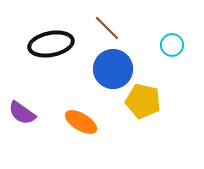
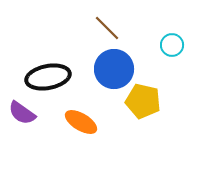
black ellipse: moved 3 px left, 33 px down
blue circle: moved 1 px right
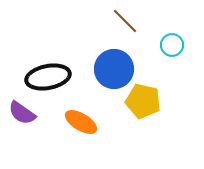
brown line: moved 18 px right, 7 px up
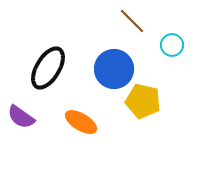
brown line: moved 7 px right
black ellipse: moved 9 px up; rotated 48 degrees counterclockwise
purple semicircle: moved 1 px left, 4 px down
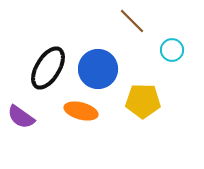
cyan circle: moved 5 px down
blue circle: moved 16 px left
yellow pentagon: rotated 12 degrees counterclockwise
orange ellipse: moved 11 px up; rotated 16 degrees counterclockwise
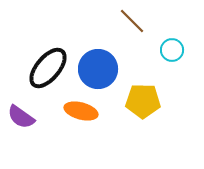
black ellipse: rotated 9 degrees clockwise
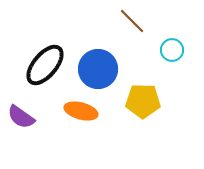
black ellipse: moved 3 px left, 3 px up
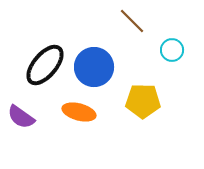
blue circle: moved 4 px left, 2 px up
orange ellipse: moved 2 px left, 1 px down
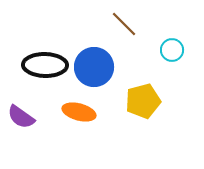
brown line: moved 8 px left, 3 px down
black ellipse: rotated 51 degrees clockwise
yellow pentagon: rotated 16 degrees counterclockwise
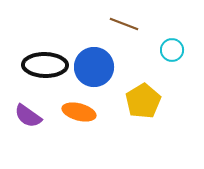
brown line: rotated 24 degrees counterclockwise
yellow pentagon: rotated 16 degrees counterclockwise
purple semicircle: moved 7 px right, 1 px up
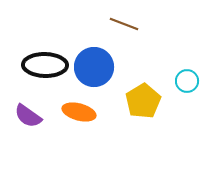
cyan circle: moved 15 px right, 31 px down
